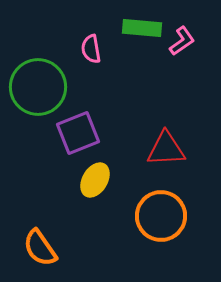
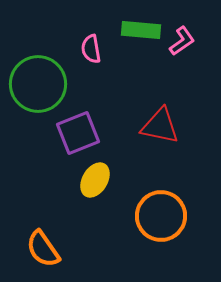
green rectangle: moved 1 px left, 2 px down
green circle: moved 3 px up
red triangle: moved 6 px left, 23 px up; rotated 15 degrees clockwise
orange semicircle: moved 3 px right, 1 px down
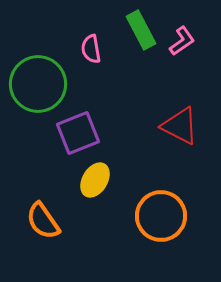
green rectangle: rotated 57 degrees clockwise
red triangle: moved 20 px right; rotated 15 degrees clockwise
orange semicircle: moved 28 px up
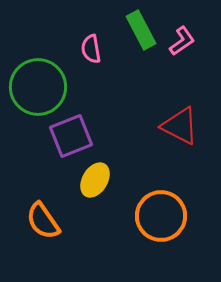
green circle: moved 3 px down
purple square: moved 7 px left, 3 px down
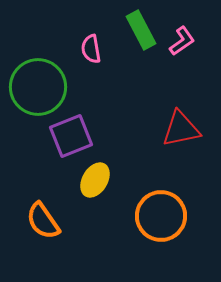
red triangle: moved 1 px right, 3 px down; rotated 39 degrees counterclockwise
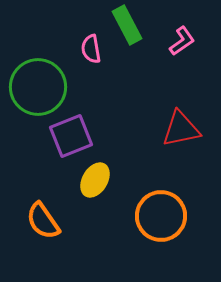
green rectangle: moved 14 px left, 5 px up
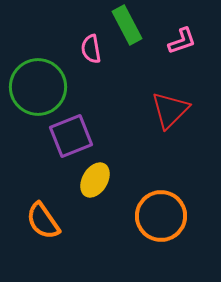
pink L-shape: rotated 16 degrees clockwise
red triangle: moved 11 px left, 19 px up; rotated 33 degrees counterclockwise
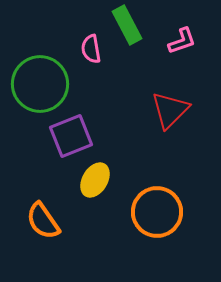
green circle: moved 2 px right, 3 px up
orange circle: moved 4 px left, 4 px up
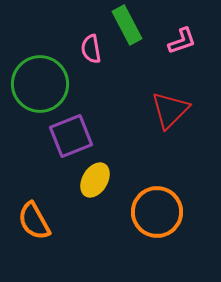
orange semicircle: moved 9 px left; rotated 6 degrees clockwise
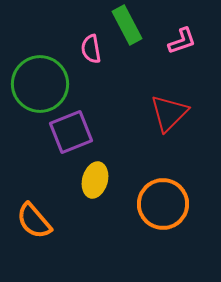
red triangle: moved 1 px left, 3 px down
purple square: moved 4 px up
yellow ellipse: rotated 16 degrees counterclockwise
orange circle: moved 6 px right, 8 px up
orange semicircle: rotated 12 degrees counterclockwise
